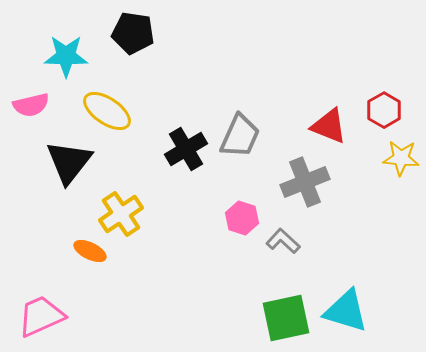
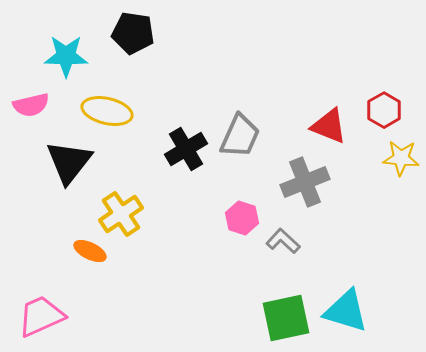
yellow ellipse: rotated 21 degrees counterclockwise
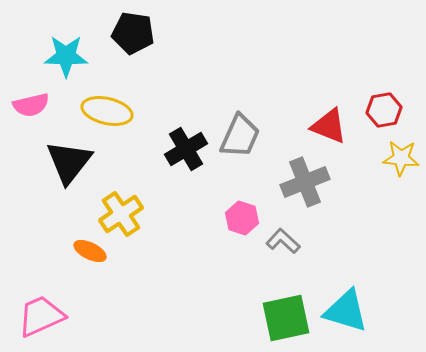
red hexagon: rotated 20 degrees clockwise
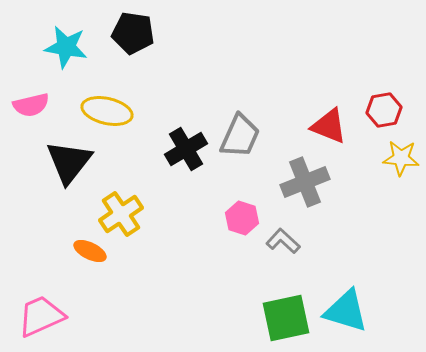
cyan star: moved 9 px up; rotated 9 degrees clockwise
